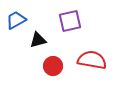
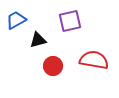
red semicircle: moved 2 px right
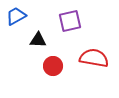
blue trapezoid: moved 4 px up
black triangle: rotated 18 degrees clockwise
red semicircle: moved 2 px up
